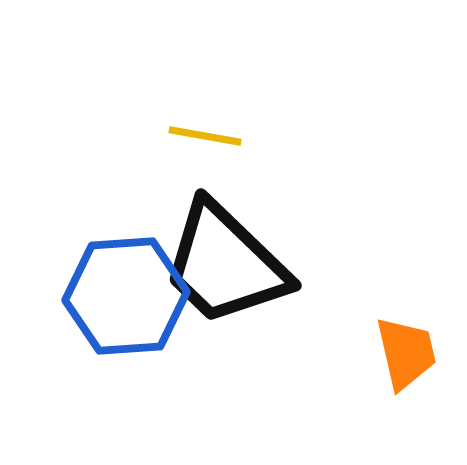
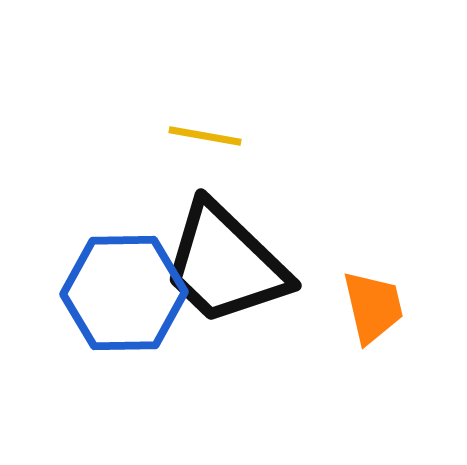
blue hexagon: moved 2 px left, 3 px up; rotated 3 degrees clockwise
orange trapezoid: moved 33 px left, 46 px up
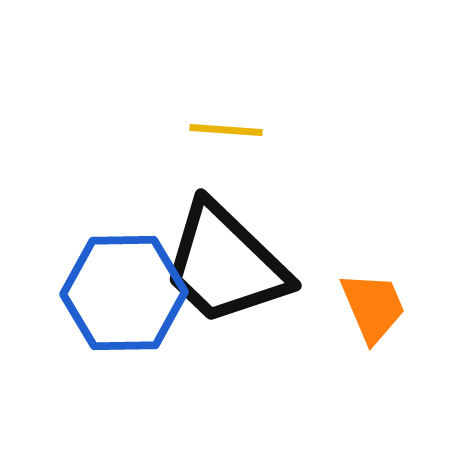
yellow line: moved 21 px right, 6 px up; rotated 6 degrees counterclockwise
orange trapezoid: rotated 10 degrees counterclockwise
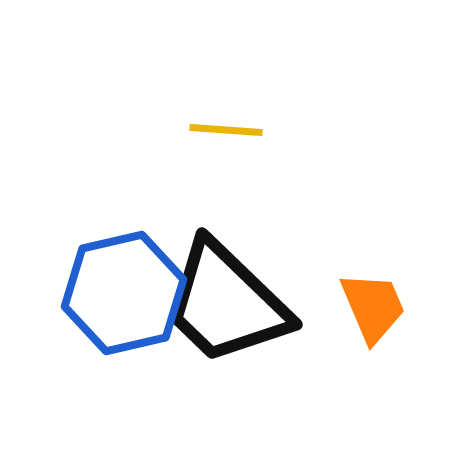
black trapezoid: moved 1 px right, 39 px down
blue hexagon: rotated 12 degrees counterclockwise
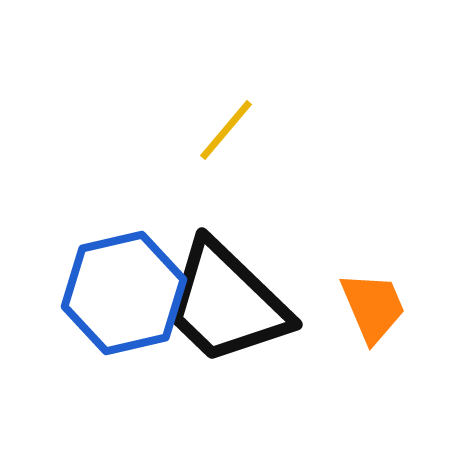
yellow line: rotated 54 degrees counterclockwise
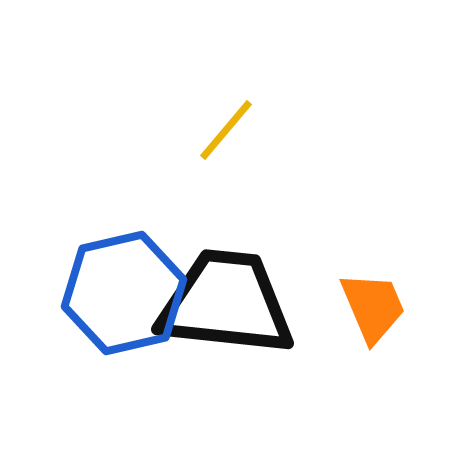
black trapezoid: rotated 142 degrees clockwise
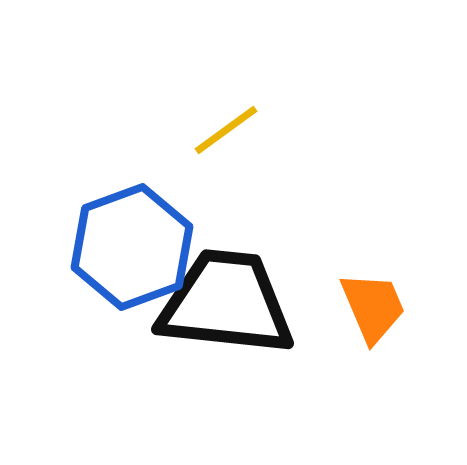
yellow line: rotated 14 degrees clockwise
blue hexagon: moved 8 px right, 46 px up; rotated 7 degrees counterclockwise
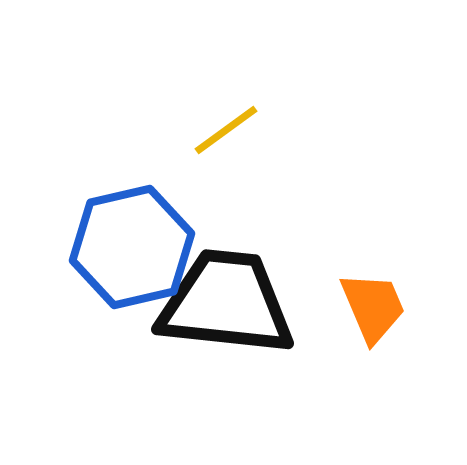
blue hexagon: rotated 7 degrees clockwise
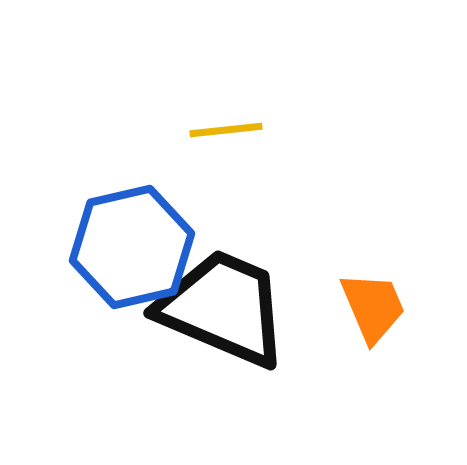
yellow line: rotated 30 degrees clockwise
black trapezoid: moved 3 px left, 5 px down; rotated 17 degrees clockwise
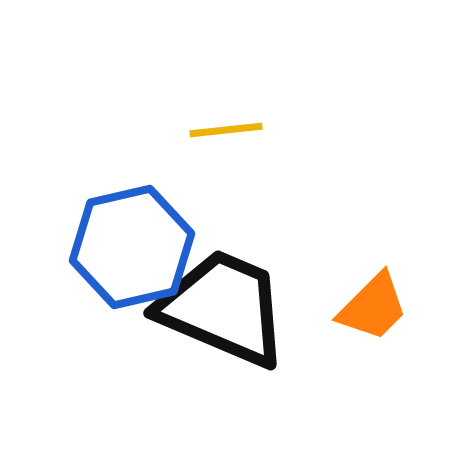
orange trapezoid: rotated 68 degrees clockwise
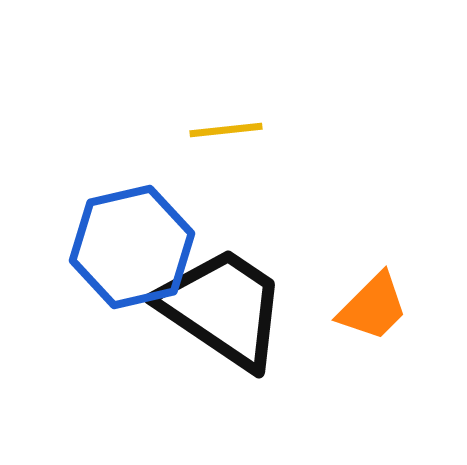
black trapezoid: rotated 11 degrees clockwise
